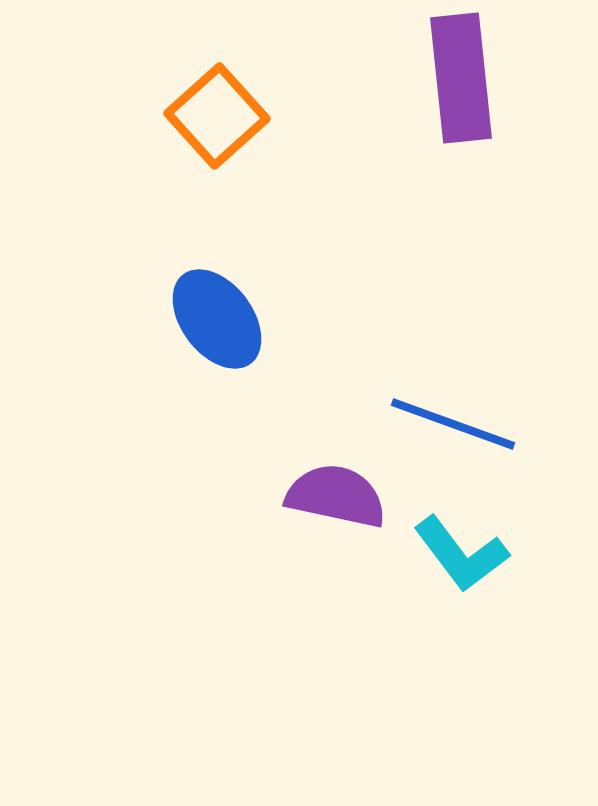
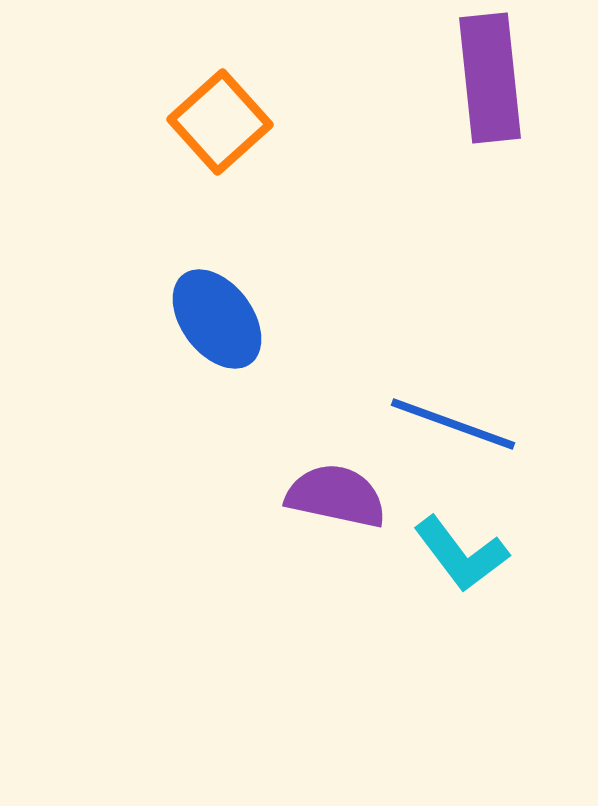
purple rectangle: moved 29 px right
orange square: moved 3 px right, 6 px down
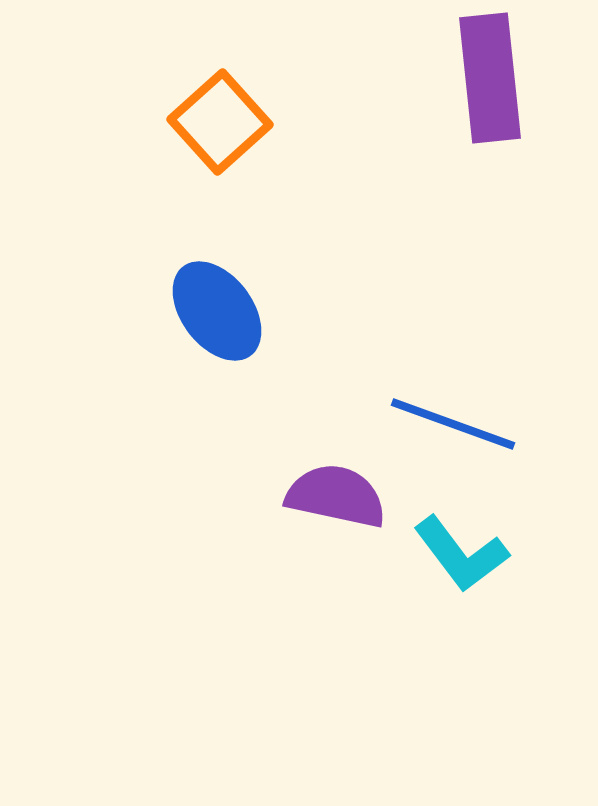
blue ellipse: moved 8 px up
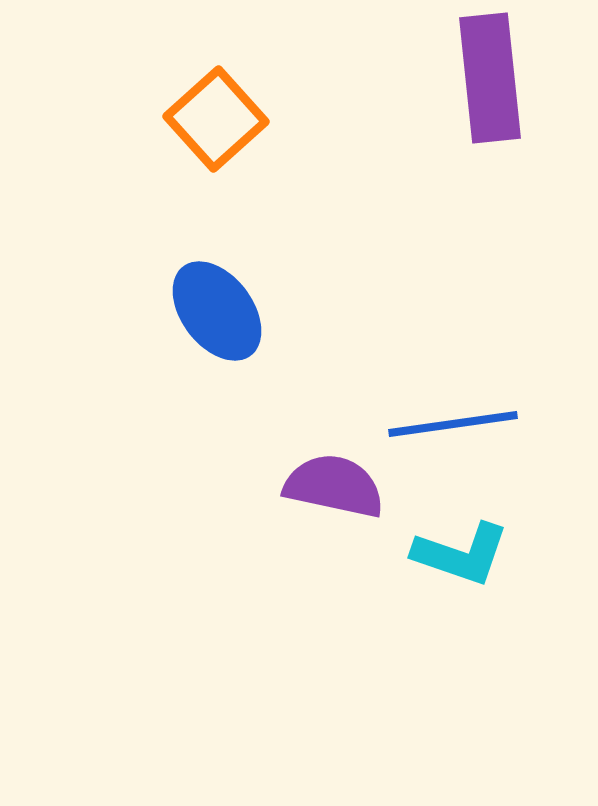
orange square: moved 4 px left, 3 px up
blue line: rotated 28 degrees counterclockwise
purple semicircle: moved 2 px left, 10 px up
cyan L-shape: rotated 34 degrees counterclockwise
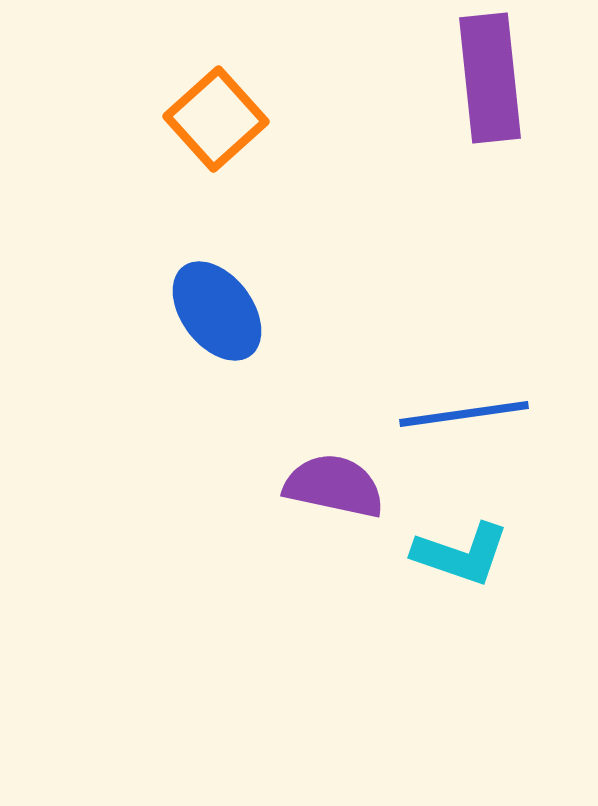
blue line: moved 11 px right, 10 px up
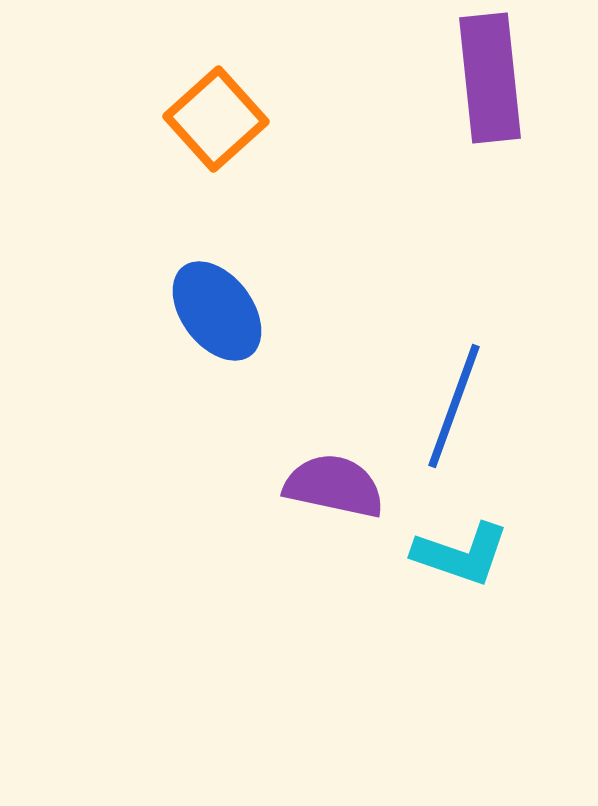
blue line: moved 10 px left, 8 px up; rotated 62 degrees counterclockwise
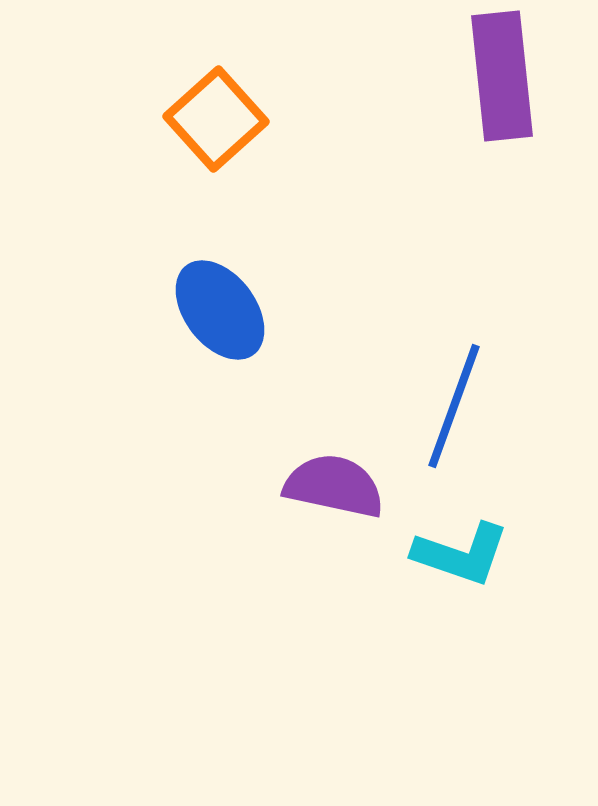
purple rectangle: moved 12 px right, 2 px up
blue ellipse: moved 3 px right, 1 px up
